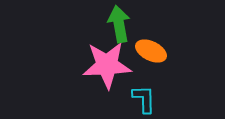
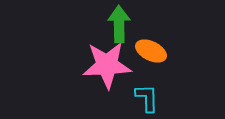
green arrow: rotated 9 degrees clockwise
cyan L-shape: moved 3 px right, 1 px up
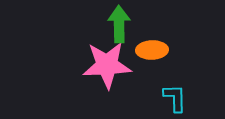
orange ellipse: moved 1 px right, 1 px up; rotated 28 degrees counterclockwise
cyan L-shape: moved 28 px right
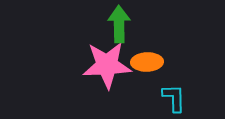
orange ellipse: moved 5 px left, 12 px down
cyan L-shape: moved 1 px left
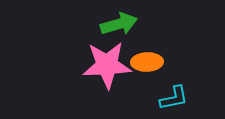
green arrow: rotated 75 degrees clockwise
cyan L-shape: rotated 80 degrees clockwise
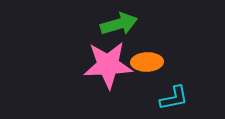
pink star: moved 1 px right
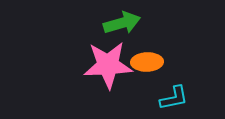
green arrow: moved 3 px right, 1 px up
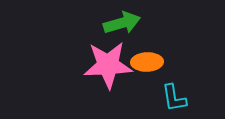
cyan L-shape: rotated 92 degrees clockwise
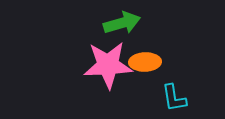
orange ellipse: moved 2 px left
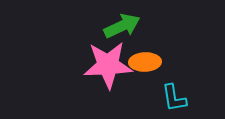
green arrow: moved 3 px down; rotated 9 degrees counterclockwise
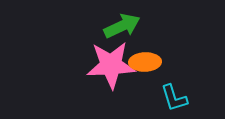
pink star: moved 3 px right
cyan L-shape: rotated 8 degrees counterclockwise
